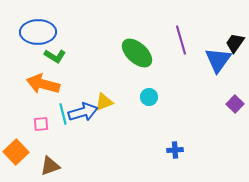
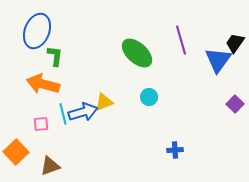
blue ellipse: moved 1 px left, 1 px up; rotated 68 degrees counterclockwise
green L-shape: rotated 115 degrees counterclockwise
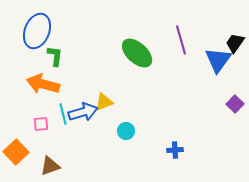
cyan circle: moved 23 px left, 34 px down
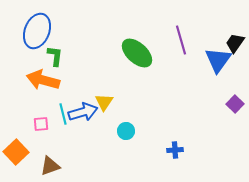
orange arrow: moved 4 px up
yellow triangle: rotated 36 degrees counterclockwise
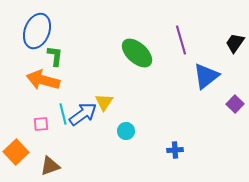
blue triangle: moved 12 px left, 16 px down; rotated 16 degrees clockwise
blue arrow: moved 2 px down; rotated 20 degrees counterclockwise
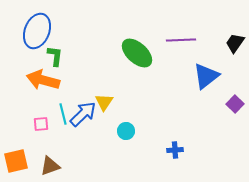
purple line: rotated 76 degrees counterclockwise
blue arrow: rotated 8 degrees counterclockwise
orange square: moved 9 px down; rotated 30 degrees clockwise
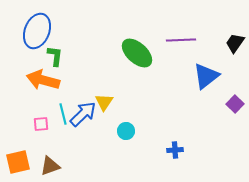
orange square: moved 2 px right, 1 px down
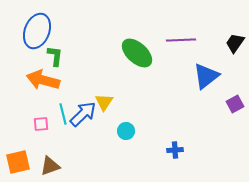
purple square: rotated 18 degrees clockwise
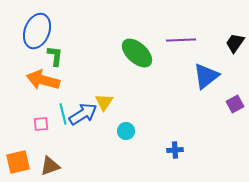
blue arrow: rotated 12 degrees clockwise
